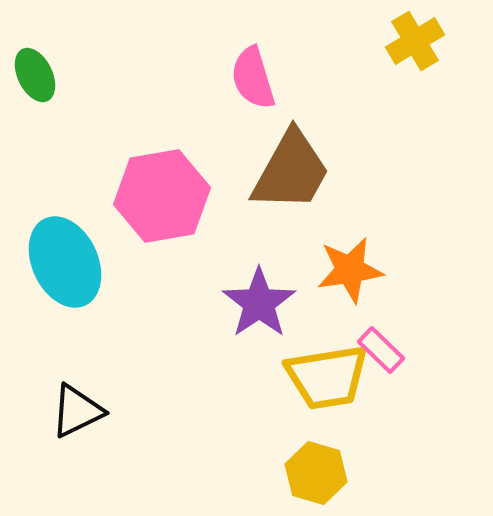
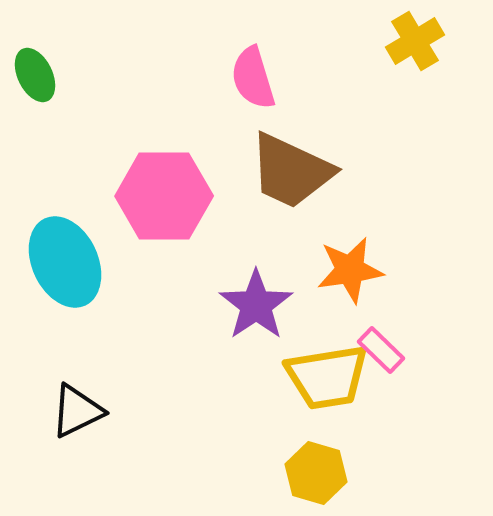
brown trapezoid: rotated 86 degrees clockwise
pink hexagon: moved 2 px right; rotated 10 degrees clockwise
purple star: moved 3 px left, 2 px down
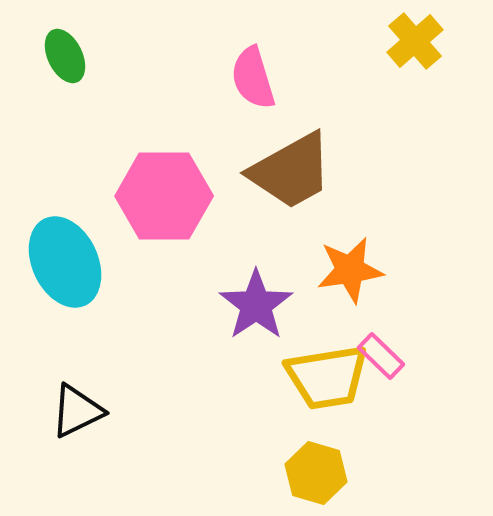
yellow cross: rotated 10 degrees counterclockwise
green ellipse: moved 30 px right, 19 px up
brown trapezoid: rotated 54 degrees counterclockwise
pink rectangle: moved 6 px down
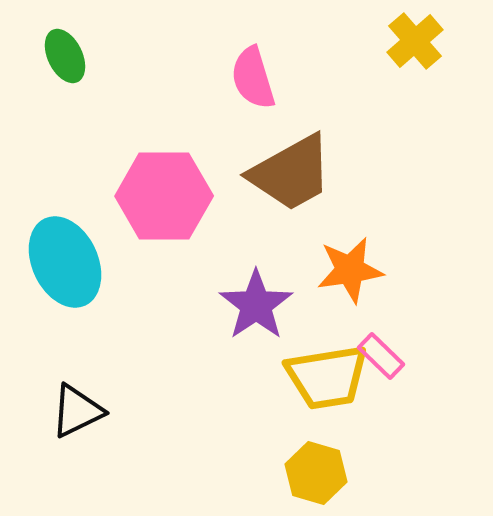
brown trapezoid: moved 2 px down
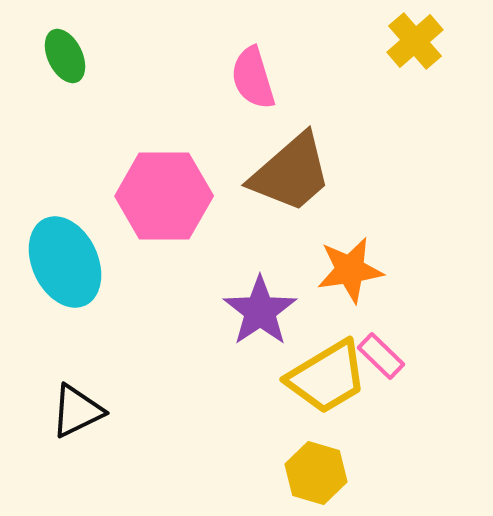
brown trapezoid: rotated 12 degrees counterclockwise
purple star: moved 4 px right, 6 px down
yellow trapezoid: rotated 22 degrees counterclockwise
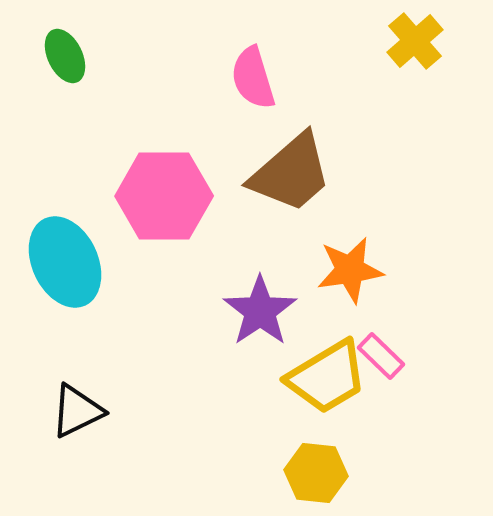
yellow hexagon: rotated 10 degrees counterclockwise
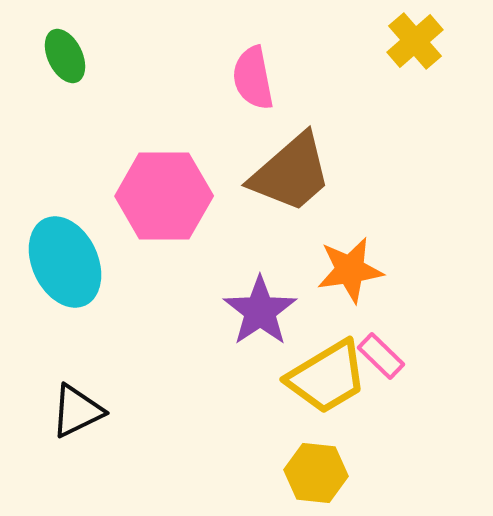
pink semicircle: rotated 6 degrees clockwise
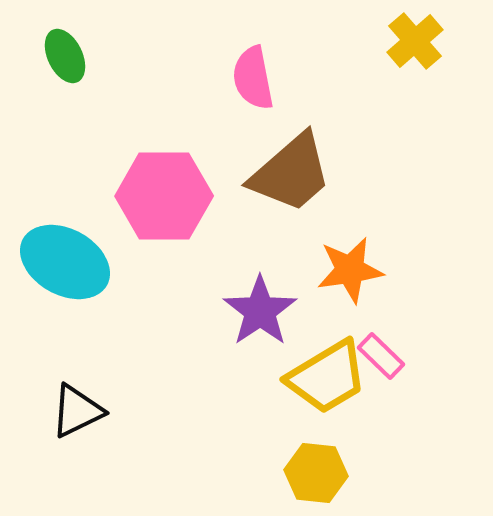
cyan ellipse: rotated 36 degrees counterclockwise
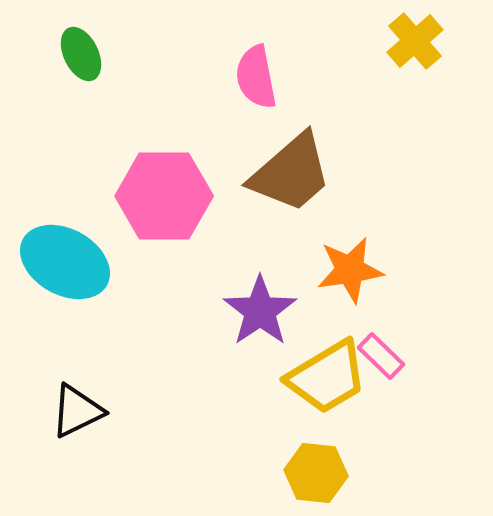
green ellipse: moved 16 px right, 2 px up
pink semicircle: moved 3 px right, 1 px up
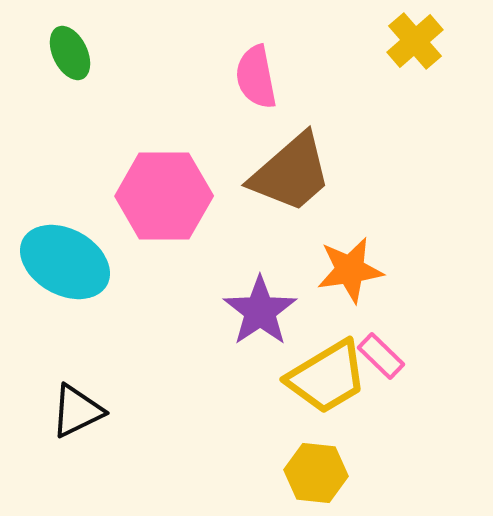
green ellipse: moved 11 px left, 1 px up
